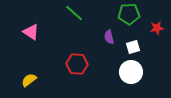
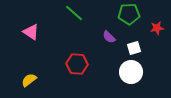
purple semicircle: rotated 32 degrees counterclockwise
white square: moved 1 px right, 1 px down
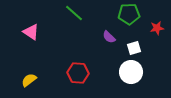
red hexagon: moved 1 px right, 9 px down
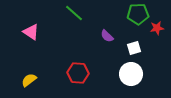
green pentagon: moved 9 px right
purple semicircle: moved 2 px left, 1 px up
white circle: moved 2 px down
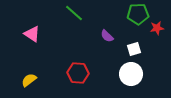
pink triangle: moved 1 px right, 2 px down
white square: moved 1 px down
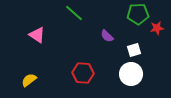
pink triangle: moved 5 px right, 1 px down
white square: moved 1 px down
red hexagon: moved 5 px right
